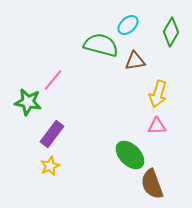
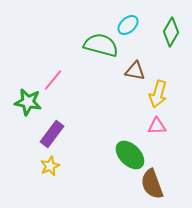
brown triangle: moved 10 px down; rotated 20 degrees clockwise
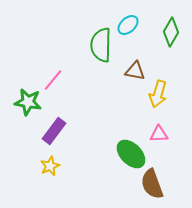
green semicircle: rotated 104 degrees counterclockwise
pink triangle: moved 2 px right, 8 px down
purple rectangle: moved 2 px right, 3 px up
green ellipse: moved 1 px right, 1 px up
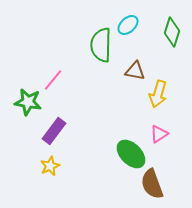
green diamond: moved 1 px right; rotated 12 degrees counterclockwise
pink triangle: rotated 30 degrees counterclockwise
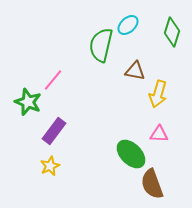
green semicircle: rotated 12 degrees clockwise
green star: rotated 12 degrees clockwise
pink triangle: rotated 36 degrees clockwise
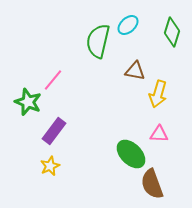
green semicircle: moved 3 px left, 4 px up
